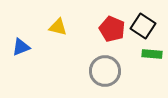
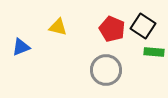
green rectangle: moved 2 px right, 2 px up
gray circle: moved 1 px right, 1 px up
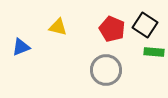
black square: moved 2 px right, 1 px up
